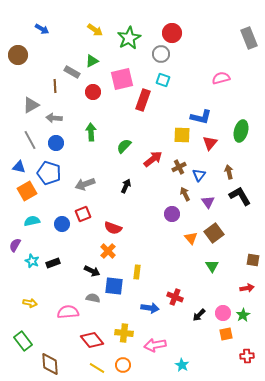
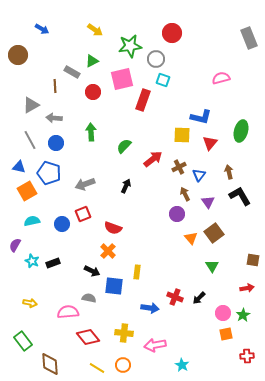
green star at (129, 38): moved 1 px right, 8 px down; rotated 20 degrees clockwise
gray circle at (161, 54): moved 5 px left, 5 px down
purple circle at (172, 214): moved 5 px right
gray semicircle at (93, 298): moved 4 px left
black arrow at (199, 315): moved 17 px up
red diamond at (92, 340): moved 4 px left, 3 px up
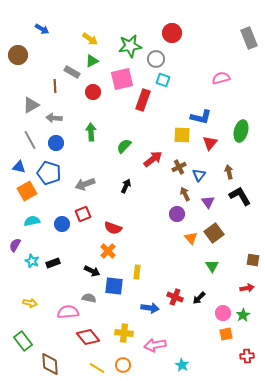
yellow arrow at (95, 30): moved 5 px left, 9 px down
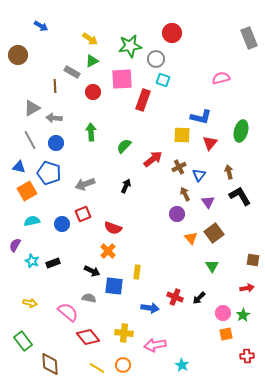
blue arrow at (42, 29): moved 1 px left, 3 px up
pink square at (122, 79): rotated 10 degrees clockwise
gray triangle at (31, 105): moved 1 px right, 3 px down
pink semicircle at (68, 312): rotated 45 degrees clockwise
